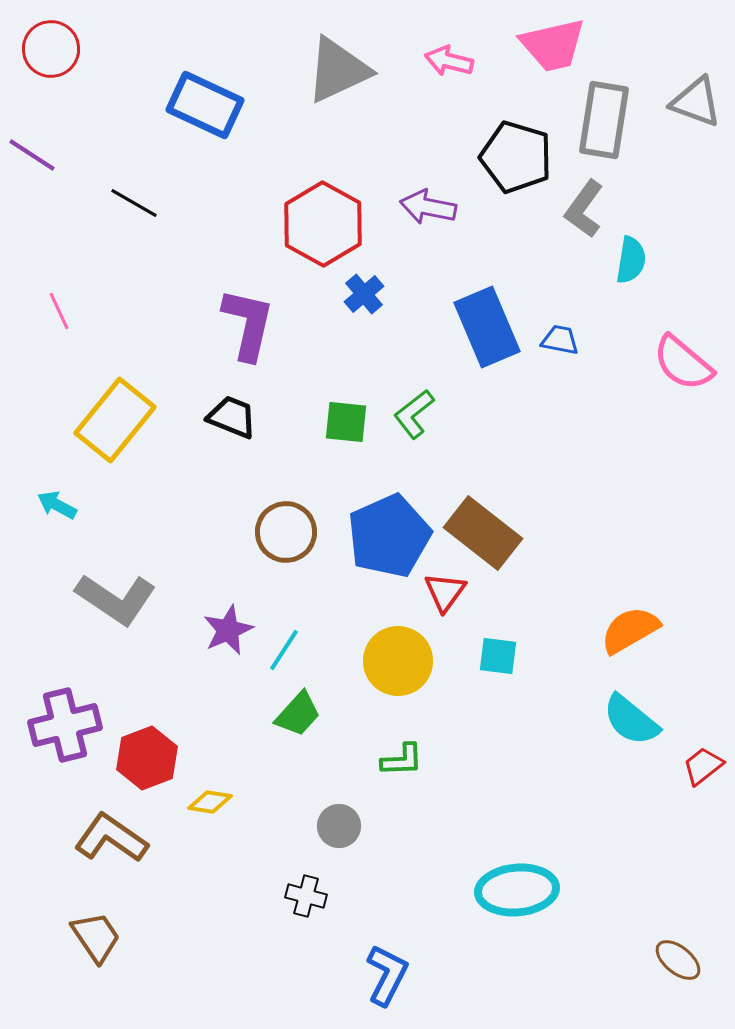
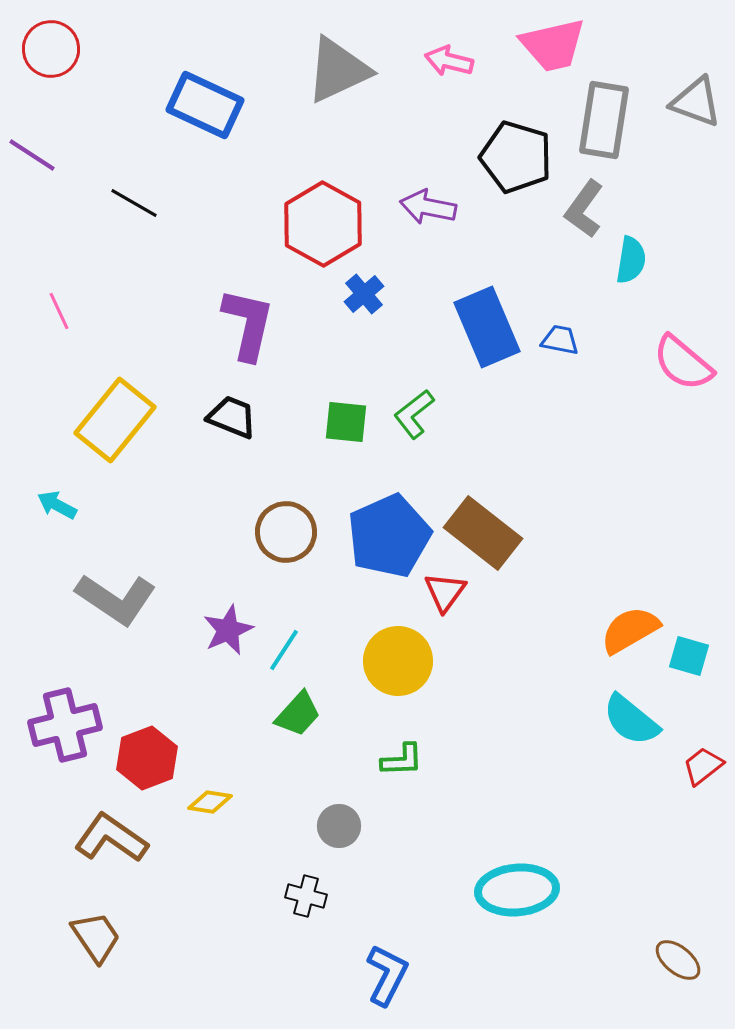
cyan square at (498, 656): moved 191 px right; rotated 9 degrees clockwise
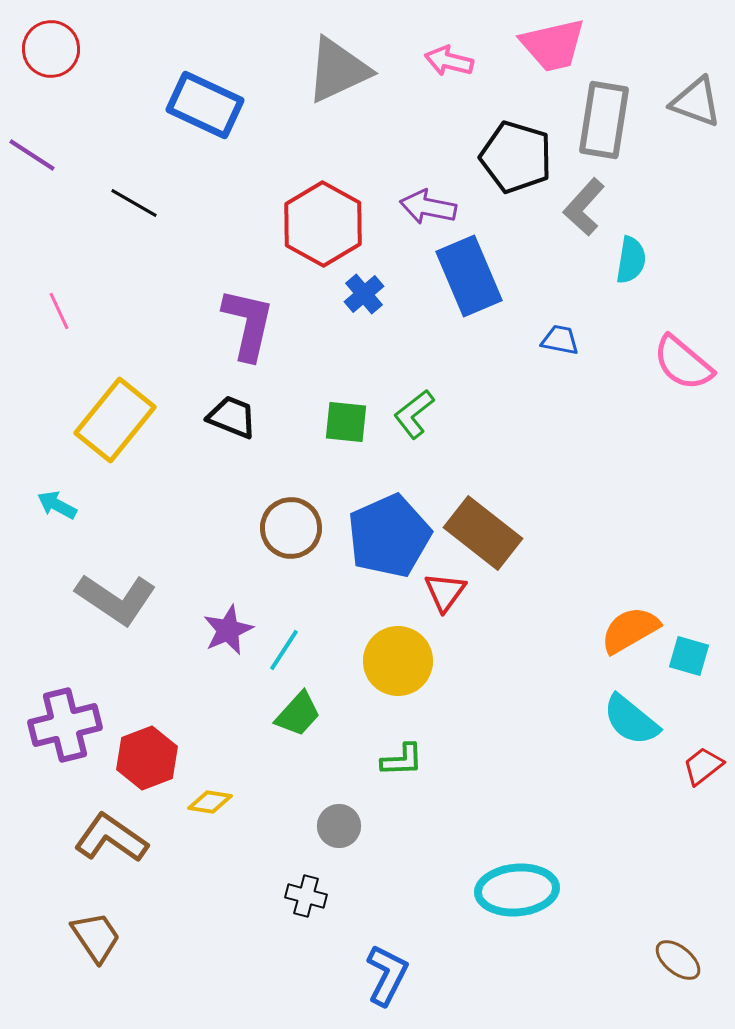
gray L-shape at (584, 209): moved 2 px up; rotated 6 degrees clockwise
blue rectangle at (487, 327): moved 18 px left, 51 px up
brown circle at (286, 532): moved 5 px right, 4 px up
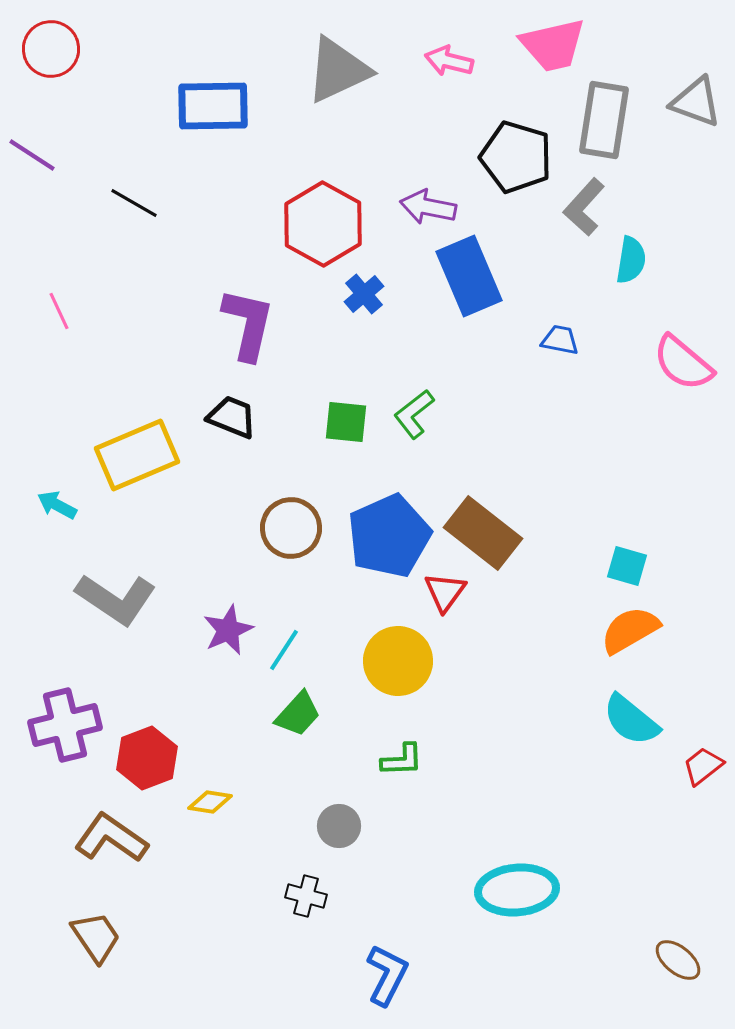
blue rectangle at (205, 105): moved 8 px right, 1 px down; rotated 26 degrees counterclockwise
yellow rectangle at (115, 420): moved 22 px right, 35 px down; rotated 28 degrees clockwise
cyan square at (689, 656): moved 62 px left, 90 px up
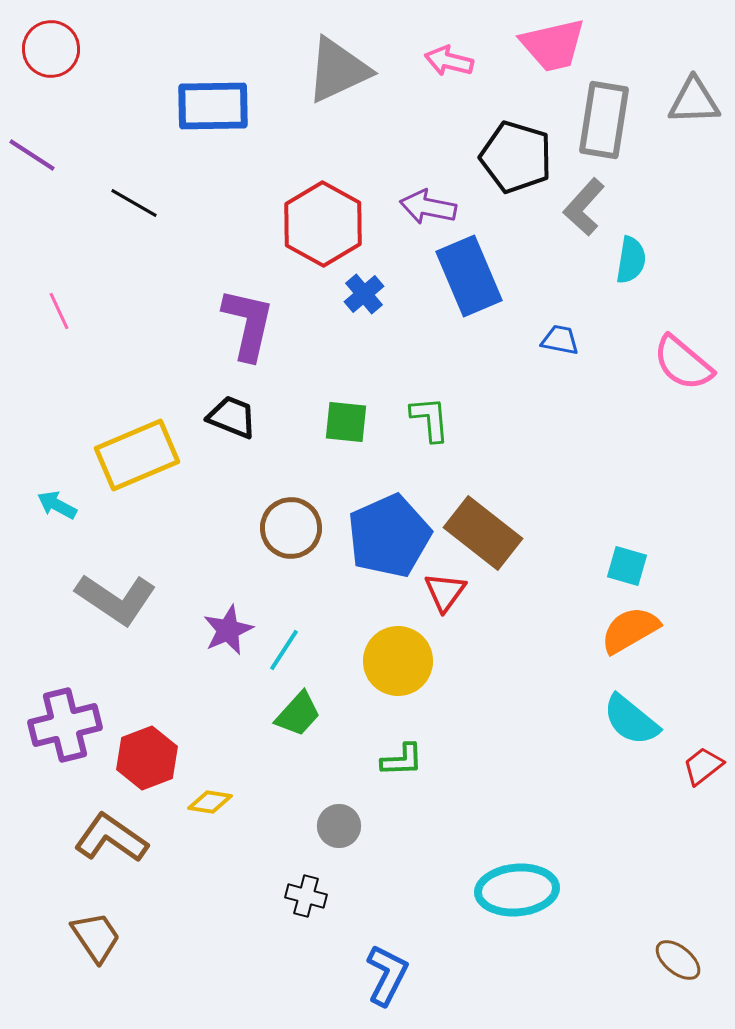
gray triangle at (696, 102): moved 2 px left, 1 px up; rotated 22 degrees counterclockwise
green L-shape at (414, 414): moved 16 px right, 5 px down; rotated 123 degrees clockwise
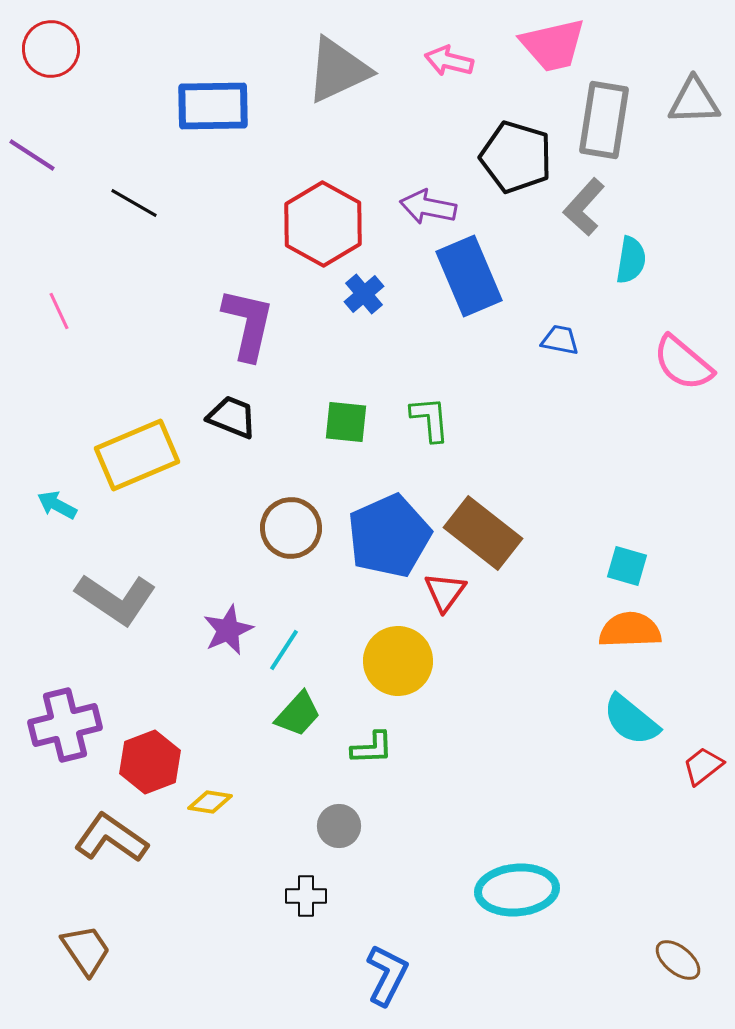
orange semicircle at (630, 630): rotated 28 degrees clockwise
red hexagon at (147, 758): moved 3 px right, 4 px down
green L-shape at (402, 760): moved 30 px left, 12 px up
black cross at (306, 896): rotated 15 degrees counterclockwise
brown trapezoid at (96, 937): moved 10 px left, 13 px down
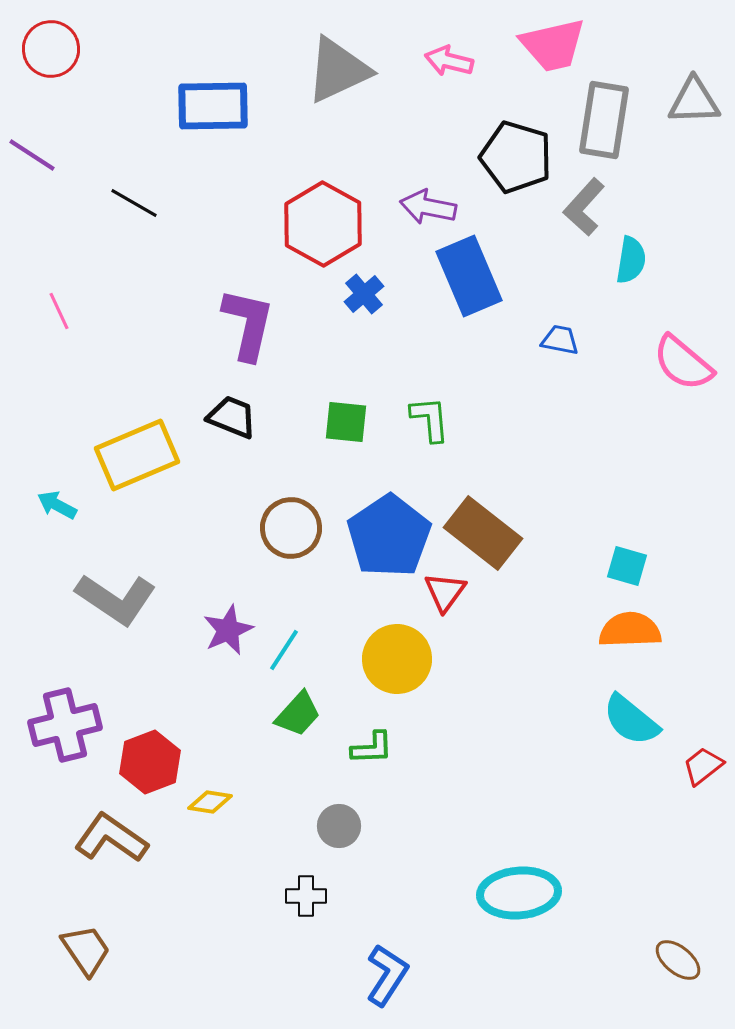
blue pentagon at (389, 536): rotated 10 degrees counterclockwise
yellow circle at (398, 661): moved 1 px left, 2 px up
cyan ellipse at (517, 890): moved 2 px right, 3 px down
blue L-shape at (387, 975): rotated 6 degrees clockwise
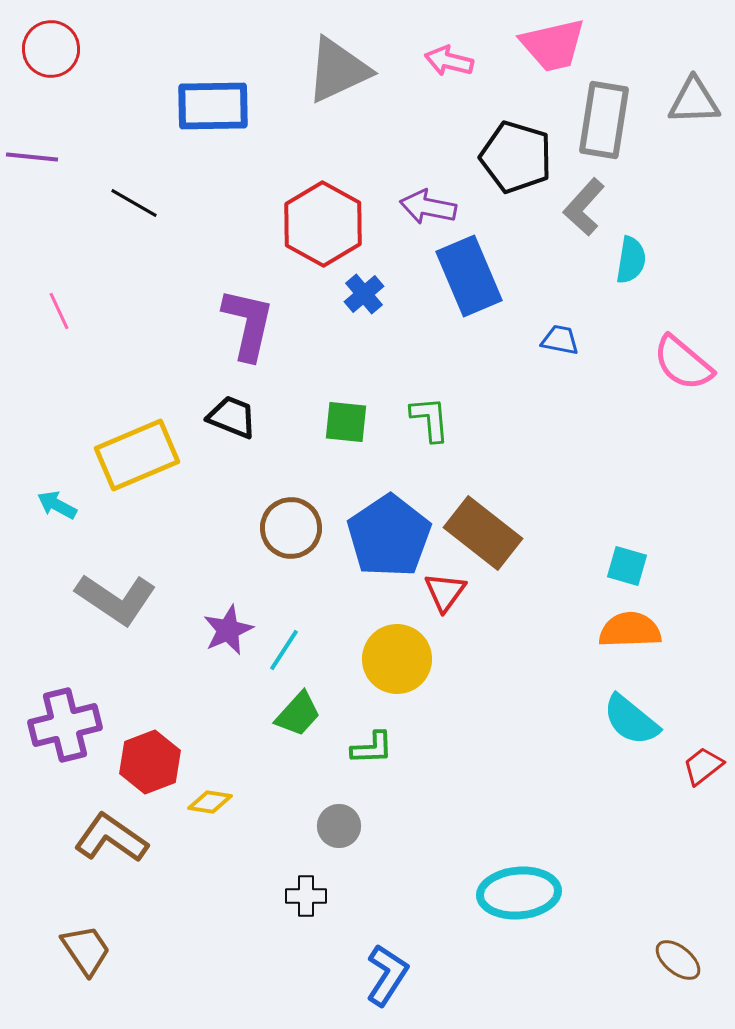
purple line at (32, 155): moved 2 px down; rotated 27 degrees counterclockwise
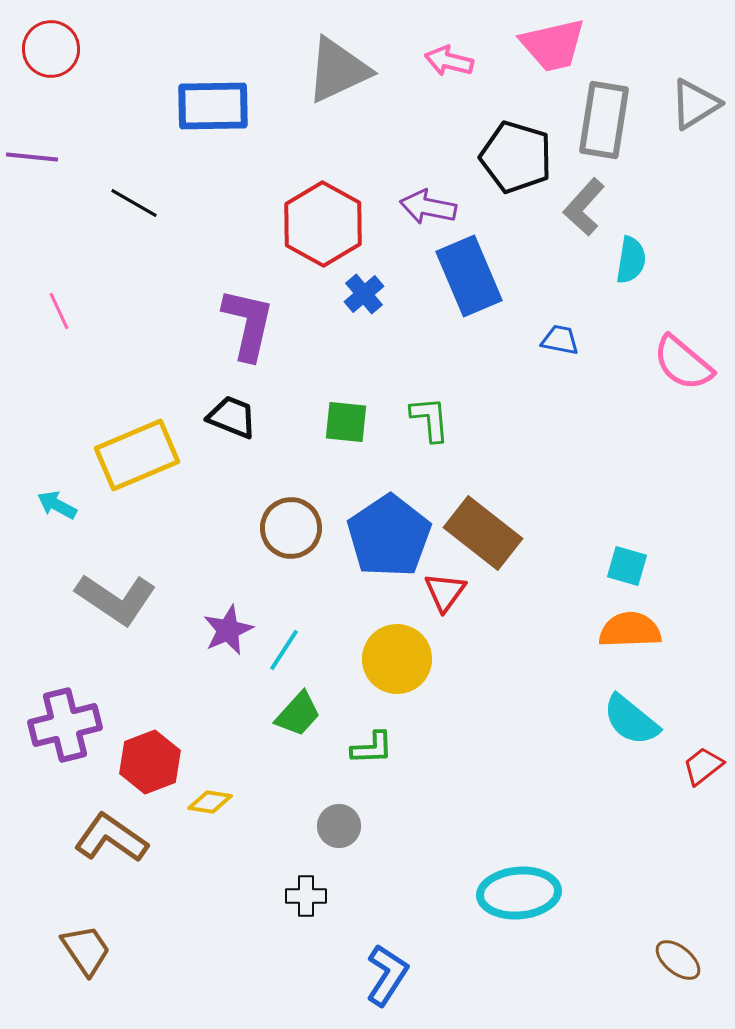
gray triangle at (694, 101): moved 1 px right, 3 px down; rotated 30 degrees counterclockwise
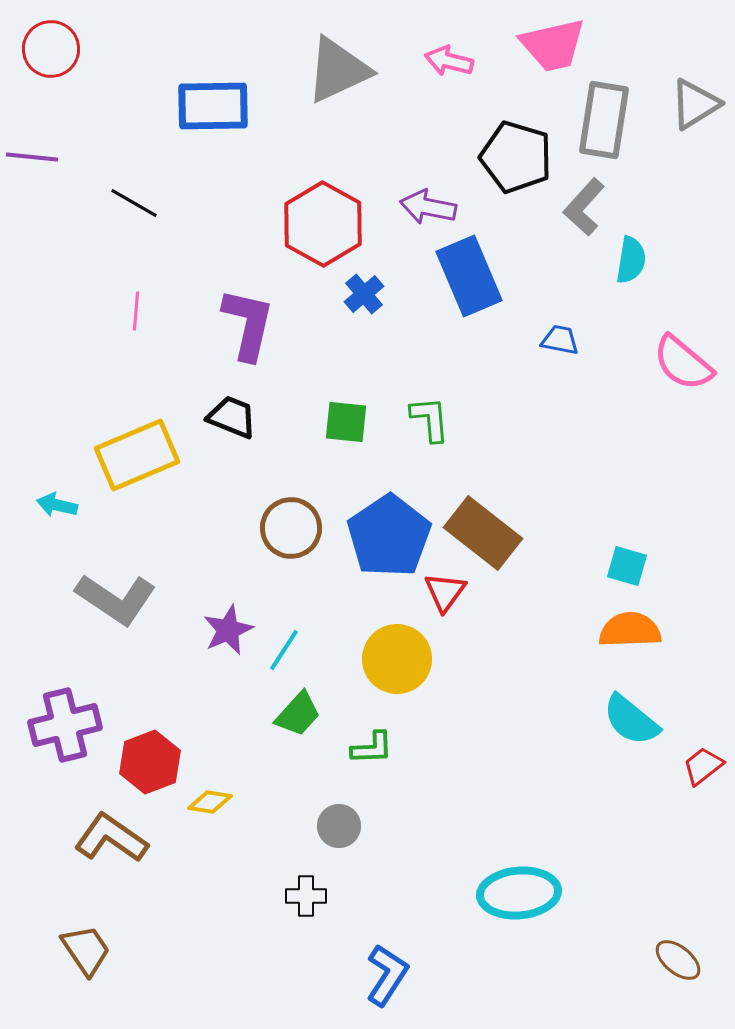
pink line at (59, 311): moved 77 px right; rotated 30 degrees clockwise
cyan arrow at (57, 505): rotated 15 degrees counterclockwise
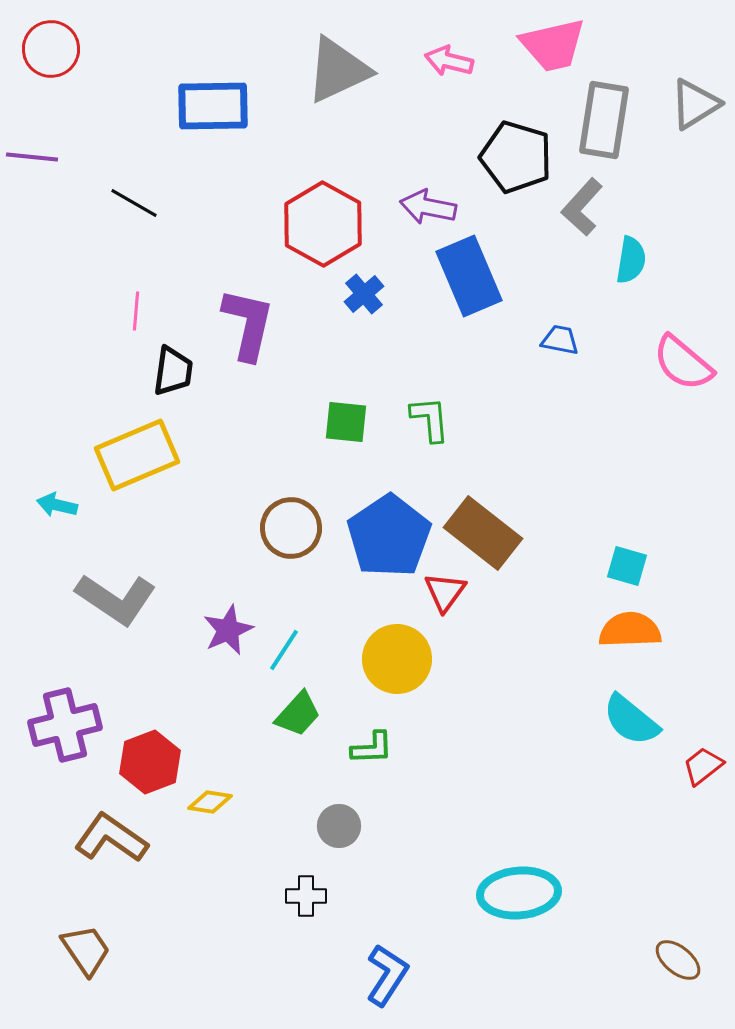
gray L-shape at (584, 207): moved 2 px left
black trapezoid at (232, 417): moved 59 px left, 46 px up; rotated 76 degrees clockwise
